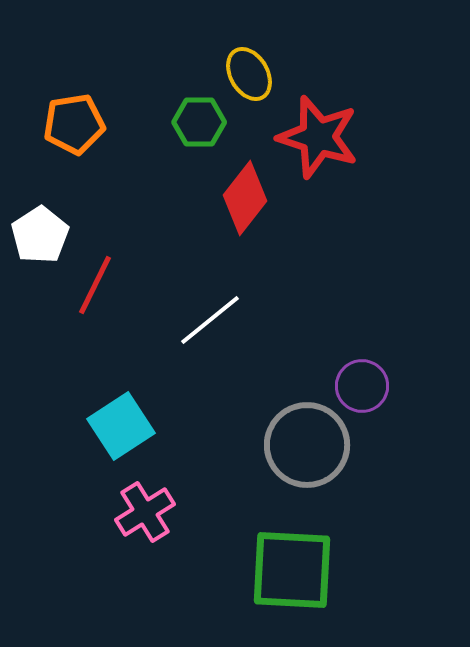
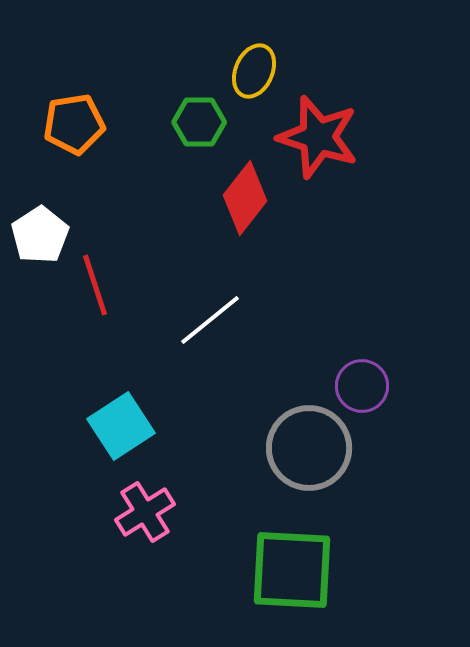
yellow ellipse: moved 5 px right, 3 px up; rotated 54 degrees clockwise
red line: rotated 44 degrees counterclockwise
gray circle: moved 2 px right, 3 px down
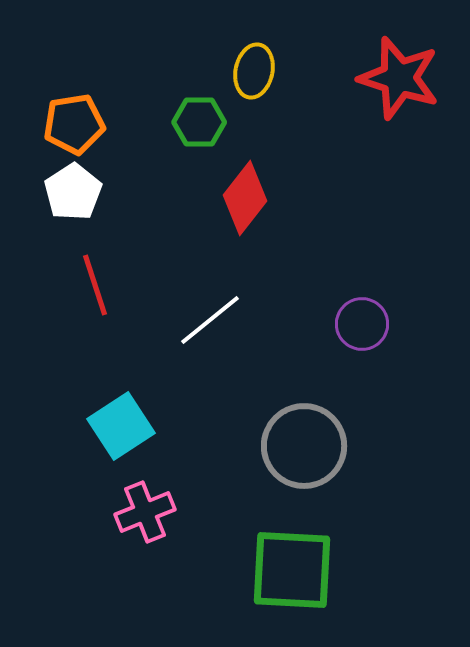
yellow ellipse: rotated 12 degrees counterclockwise
red star: moved 81 px right, 59 px up
white pentagon: moved 33 px right, 43 px up
purple circle: moved 62 px up
gray circle: moved 5 px left, 2 px up
pink cross: rotated 10 degrees clockwise
